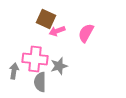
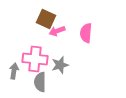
pink semicircle: rotated 24 degrees counterclockwise
gray star: moved 1 px right, 1 px up
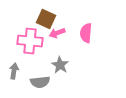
pink arrow: moved 2 px down
pink cross: moved 5 px left, 18 px up
gray star: rotated 24 degrees counterclockwise
gray semicircle: rotated 96 degrees counterclockwise
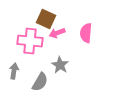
gray semicircle: rotated 54 degrees counterclockwise
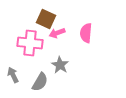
pink cross: moved 2 px down
gray arrow: moved 1 px left, 4 px down; rotated 35 degrees counterclockwise
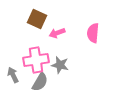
brown square: moved 9 px left
pink semicircle: moved 7 px right
pink cross: moved 6 px right, 17 px down; rotated 15 degrees counterclockwise
gray star: rotated 18 degrees counterclockwise
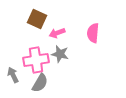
gray star: moved 11 px up
gray semicircle: moved 1 px down
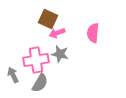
brown square: moved 11 px right
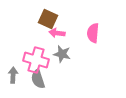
pink arrow: rotated 28 degrees clockwise
gray star: moved 2 px right
pink cross: rotated 25 degrees clockwise
gray arrow: rotated 28 degrees clockwise
gray semicircle: moved 2 px left, 4 px up; rotated 132 degrees clockwise
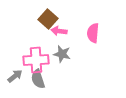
brown square: rotated 18 degrees clockwise
pink arrow: moved 2 px right, 2 px up
pink cross: rotated 20 degrees counterclockwise
gray arrow: moved 2 px right, 1 px down; rotated 49 degrees clockwise
